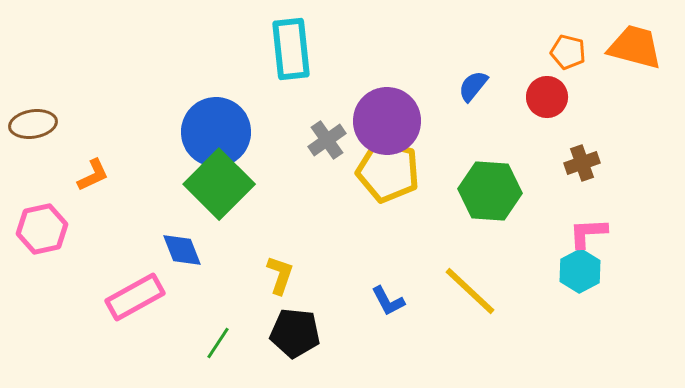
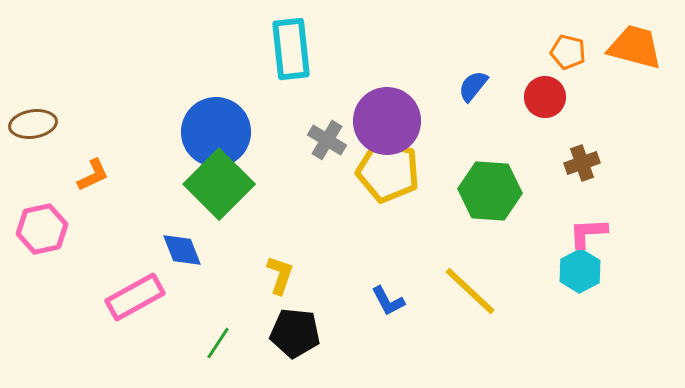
red circle: moved 2 px left
gray cross: rotated 24 degrees counterclockwise
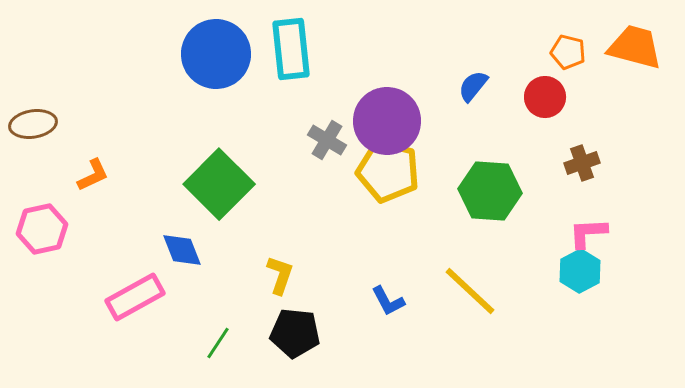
blue circle: moved 78 px up
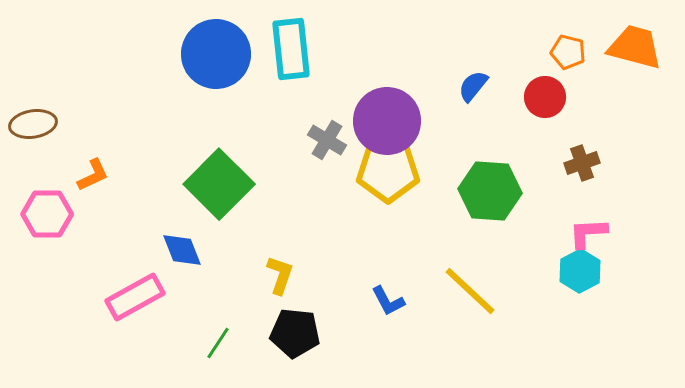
yellow pentagon: rotated 14 degrees counterclockwise
pink hexagon: moved 5 px right, 15 px up; rotated 12 degrees clockwise
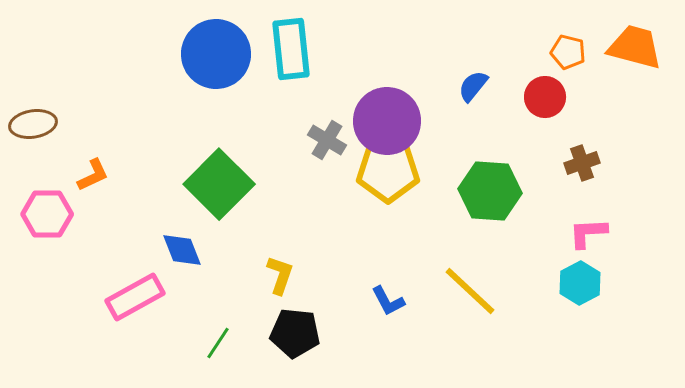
cyan hexagon: moved 12 px down
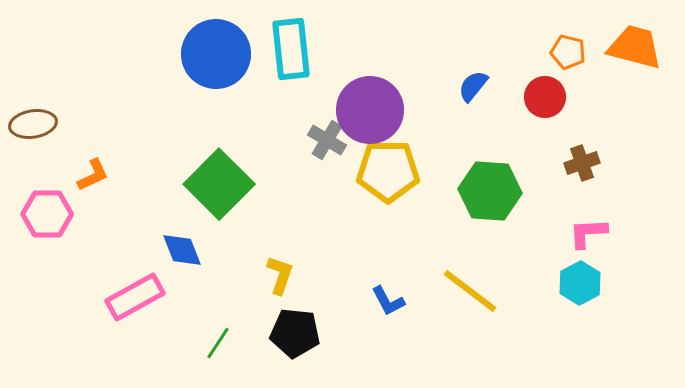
purple circle: moved 17 px left, 11 px up
yellow line: rotated 6 degrees counterclockwise
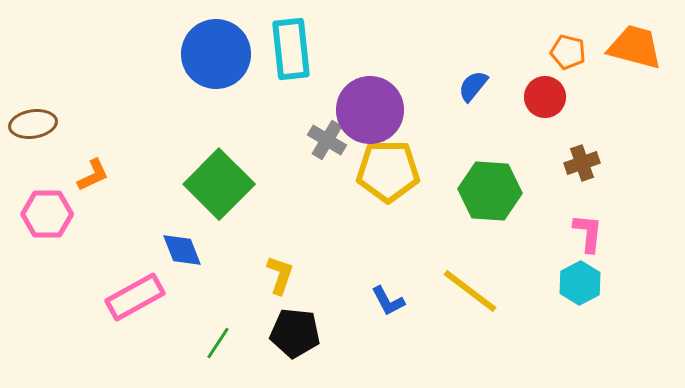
pink L-shape: rotated 99 degrees clockwise
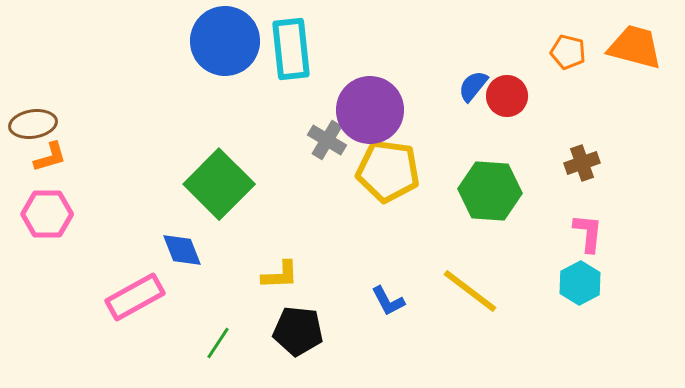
blue circle: moved 9 px right, 13 px up
red circle: moved 38 px left, 1 px up
yellow pentagon: rotated 8 degrees clockwise
orange L-shape: moved 43 px left, 18 px up; rotated 9 degrees clockwise
yellow L-shape: rotated 69 degrees clockwise
black pentagon: moved 3 px right, 2 px up
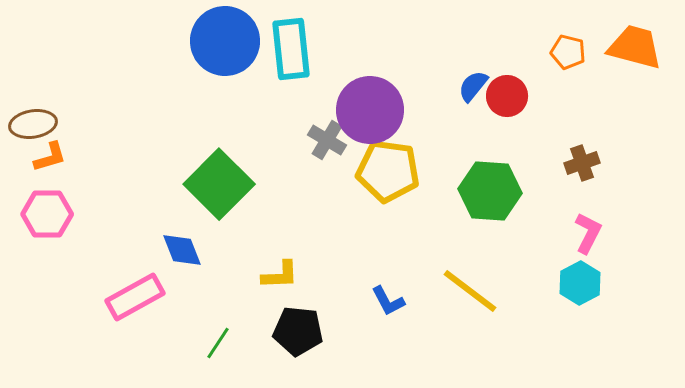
pink L-shape: rotated 21 degrees clockwise
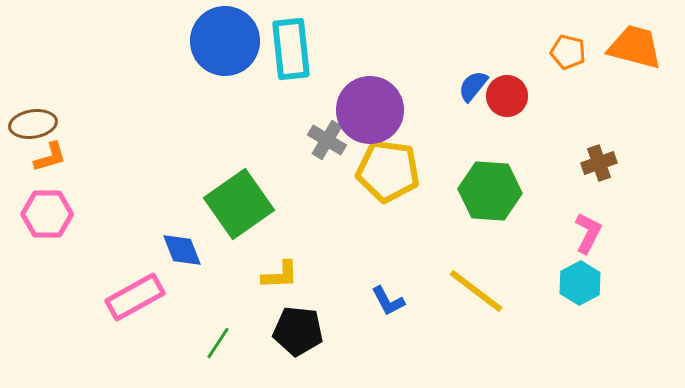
brown cross: moved 17 px right
green square: moved 20 px right, 20 px down; rotated 10 degrees clockwise
yellow line: moved 6 px right
